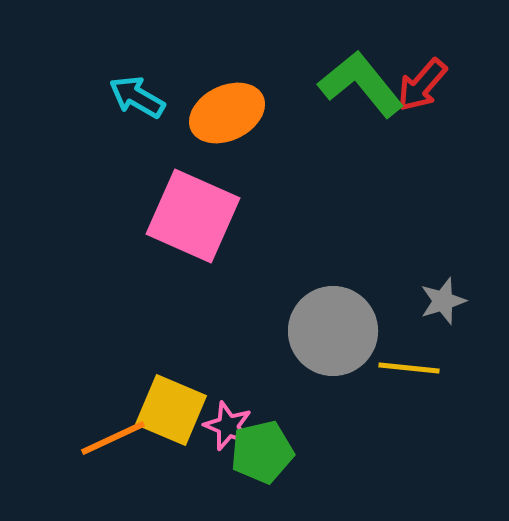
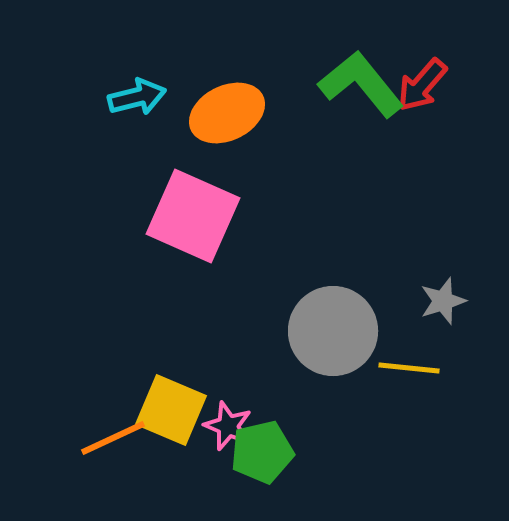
cyan arrow: rotated 136 degrees clockwise
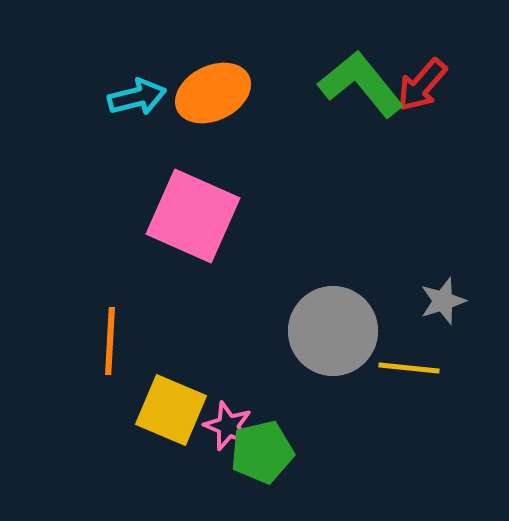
orange ellipse: moved 14 px left, 20 px up
orange line: moved 3 px left, 97 px up; rotated 62 degrees counterclockwise
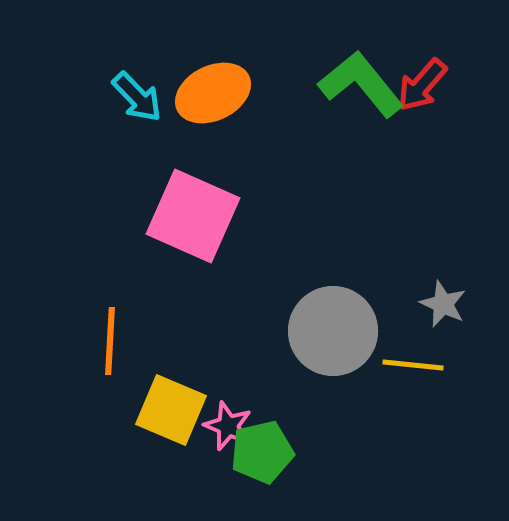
cyan arrow: rotated 60 degrees clockwise
gray star: moved 3 px down; rotated 30 degrees counterclockwise
yellow line: moved 4 px right, 3 px up
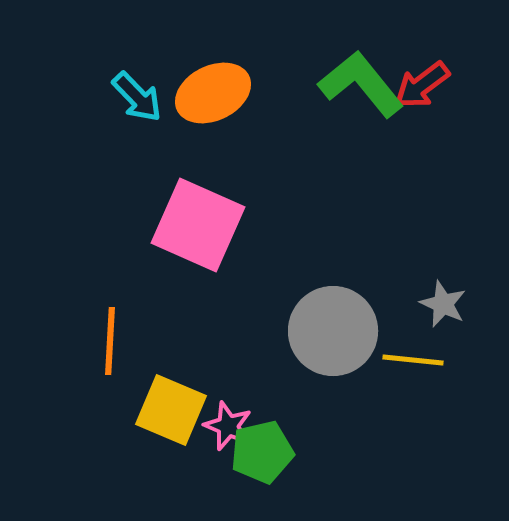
red arrow: rotated 12 degrees clockwise
pink square: moved 5 px right, 9 px down
yellow line: moved 5 px up
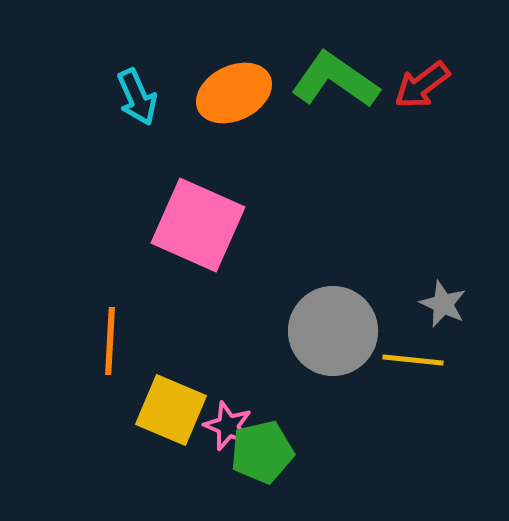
green L-shape: moved 26 px left, 4 px up; rotated 16 degrees counterclockwise
orange ellipse: moved 21 px right
cyan arrow: rotated 20 degrees clockwise
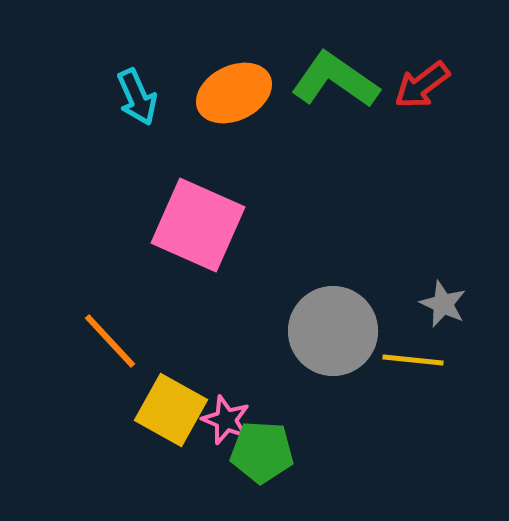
orange line: rotated 46 degrees counterclockwise
yellow square: rotated 6 degrees clockwise
pink star: moved 2 px left, 6 px up
green pentagon: rotated 16 degrees clockwise
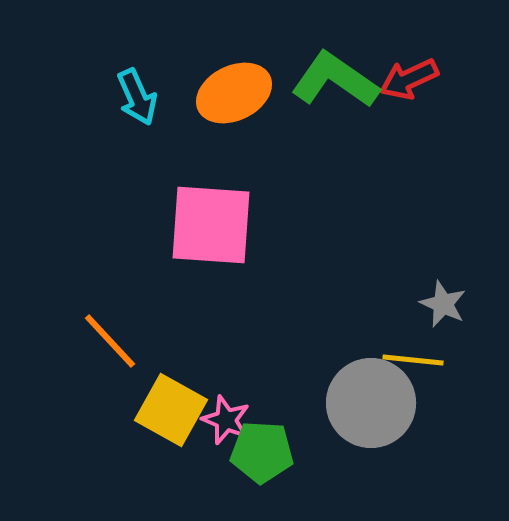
red arrow: moved 13 px left, 6 px up; rotated 12 degrees clockwise
pink square: moved 13 px right; rotated 20 degrees counterclockwise
gray circle: moved 38 px right, 72 px down
